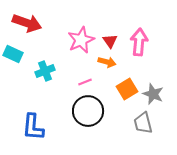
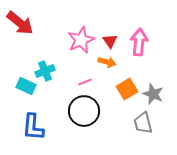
red arrow: moved 7 px left; rotated 20 degrees clockwise
cyan rectangle: moved 13 px right, 32 px down
black circle: moved 4 px left
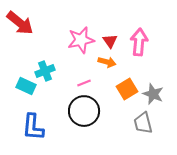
pink star: rotated 12 degrees clockwise
pink line: moved 1 px left, 1 px down
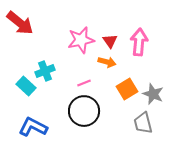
cyan rectangle: rotated 18 degrees clockwise
blue L-shape: rotated 112 degrees clockwise
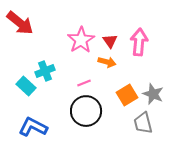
pink star: rotated 20 degrees counterclockwise
orange square: moved 6 px down
black circle: moved 2 px right
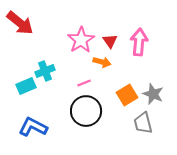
orange arrow: moved 5 px left
cyan rectangle: rotated 66 degrees counterclockwise
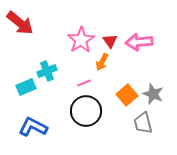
pink arrow: rotated 100 degrees counterclockwise
orange arrow: rotated 102 degrees clockwise
cyan cross: moved 2 px right
cyan rectangle: moved 1 px down
orange square: rotated 10 degrees counterclockwise
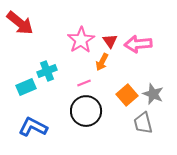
pink arrow: moved 1 px left, 2 px down
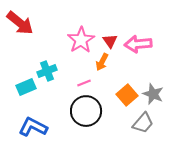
gray trapezoid: rotated 125 degrees counterclockwise
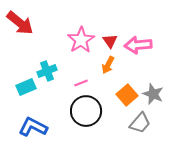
pink arrow: moved 1 px down
orange arrow: moved 6 px right, 3 px down
pink line: moved 3 px left
gray trapezoid: moved 3 px left
